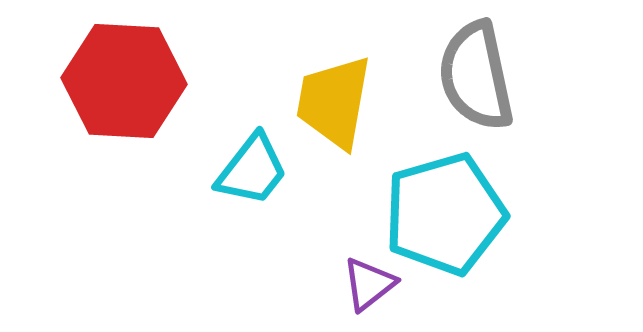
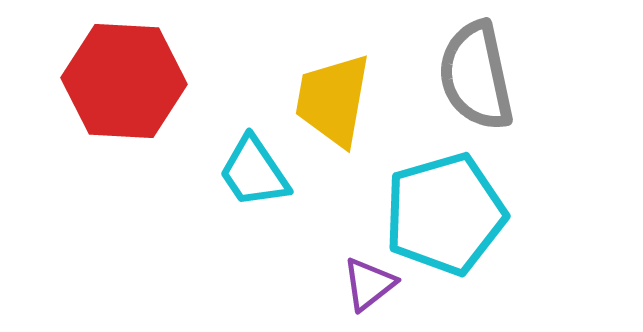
yellow trapezoid: moved 1 px left, 2 px up
cyan trapezoid: moved 2 px right, 2 px down; rotated 108 degrees clockwise
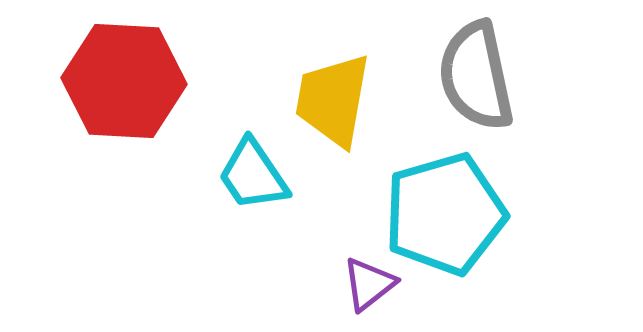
cyan trapezoid: moved 1 px left, 3 px down
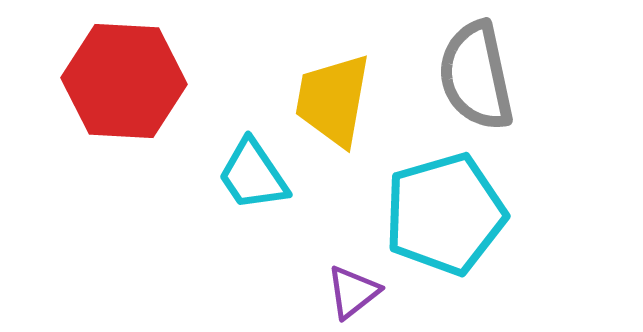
purple triangle: moved 16 px left, 8 px down
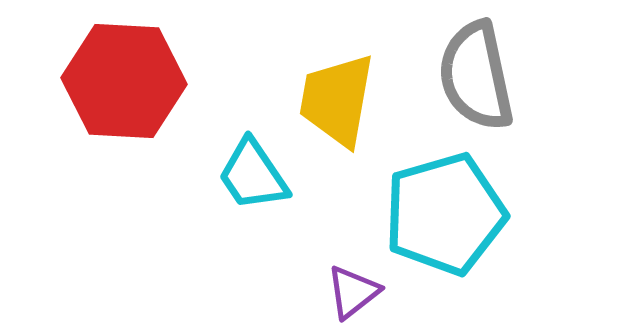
yellow trapezoid: moved 4 px right
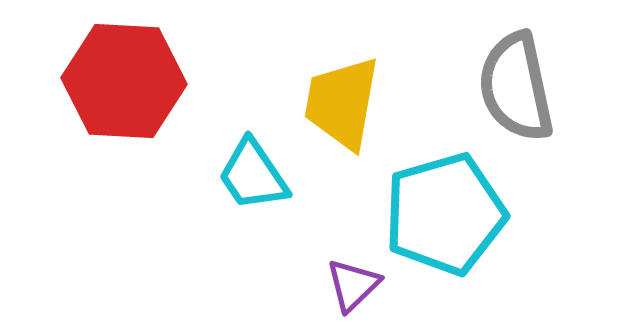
gray semicircle: moved 40 px right, 11 px down
yellow trapezoid: moved 5 px right, 3 px down
purple triangle: moved 7 px up; rotated 6 degrees counterclockwise
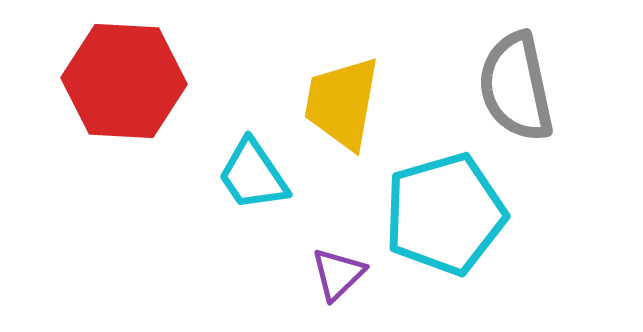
purple triangle: moved 15 px left, 11 px up
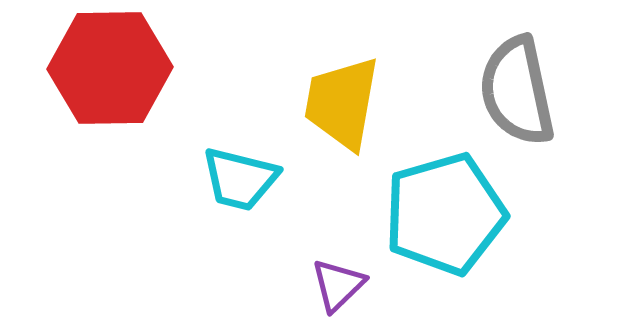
red hexagon: moved 14 px left, 13 px up; rotated 4 degrees counterclockwise
gray semicircle: moved 1 px right, 4 px down
cyan trapezoid: moved 13 px left, 4 px down; rotated 42 degrees counterclockwise
purple triangle: moved 11 px down
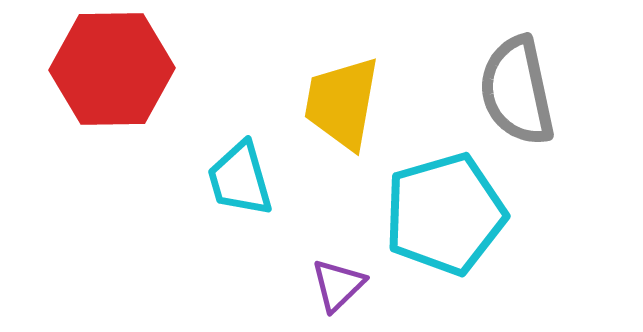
red hexagon: moved 2 px right, 1 px down
cyan trapezoid: rotated 60 degrees clockwise
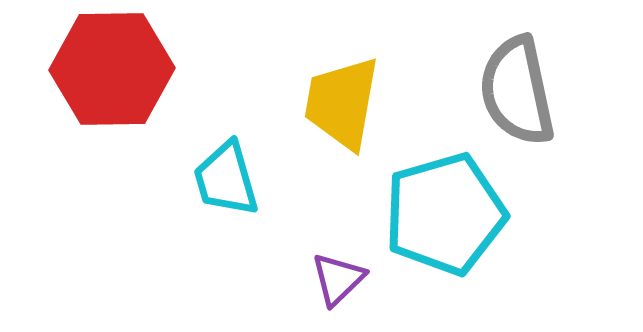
cyan trapezoid: moved 14 px left
purple triangle: moved 6 px up
